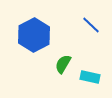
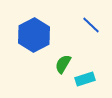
cyan rectangle: moved 5 px left, 2 px down; rotated 30 degrees counterclockwise
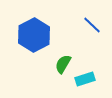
blue line: moved 1 px right
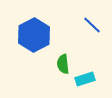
green semicircle: rotated 36 degrees counterclockwise
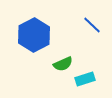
green semicircle: rotated 108 degrees counterclockwise
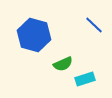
blue line: moved 2 px right
blue hexagon: rotated 16 degrees counterclockwise
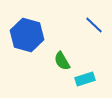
blue hexagon: moved 7 px left
green semicircle: moved 1 px left, 3 px up; rotated 84 degrees clockwise
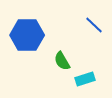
blue hexagon: rotated 16 degrees counterclockwise
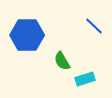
blue line: moved 1 px down
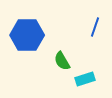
blue line: moved 1 px right, 1 px down; rotated 66 degrees clockwise
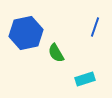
blue hexagon: moved 1 px left, 2 px up; rotated 12 degrees counterclockwise
green semicircle: moved 6 px left, 8 px up
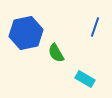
cyan rectangle: rotated 48 degrees clockwise
